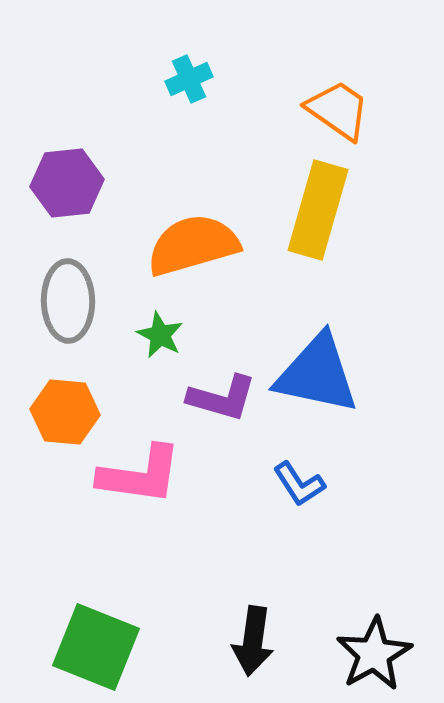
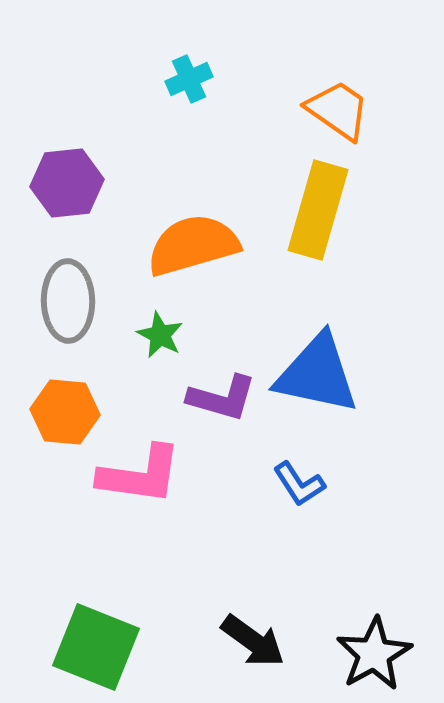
black arrow: rotated 62 degrees counterclockwise
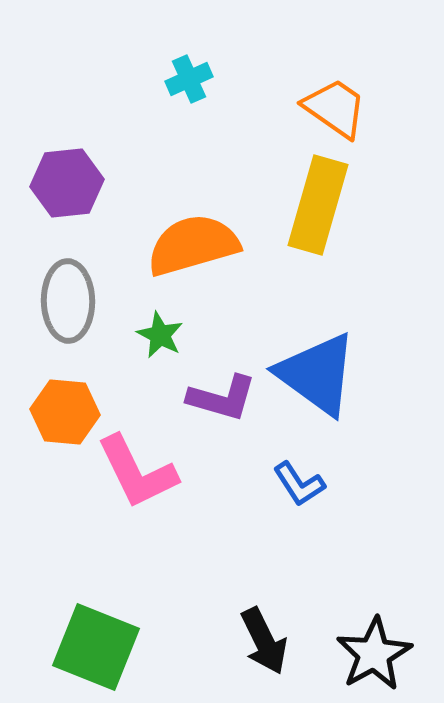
orange trapezoid: moved 3 px left, 2 px up
yellow rectangle: moved 5 px up
blue triangle: rotated 24 degrees clockwise
pink L-shape: moved 3 px left, 3 px up; rotated 56 degrees clockwise
black arrow: moved 11 px right; rotated 28 degrees clockwise
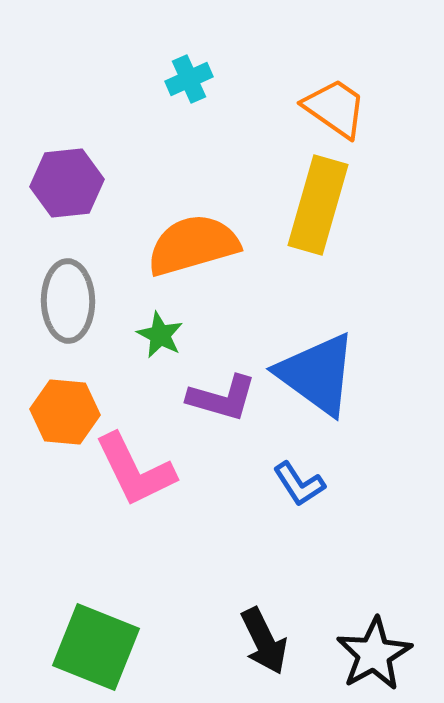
pink L-shape: moved 2 px left, 2 px up
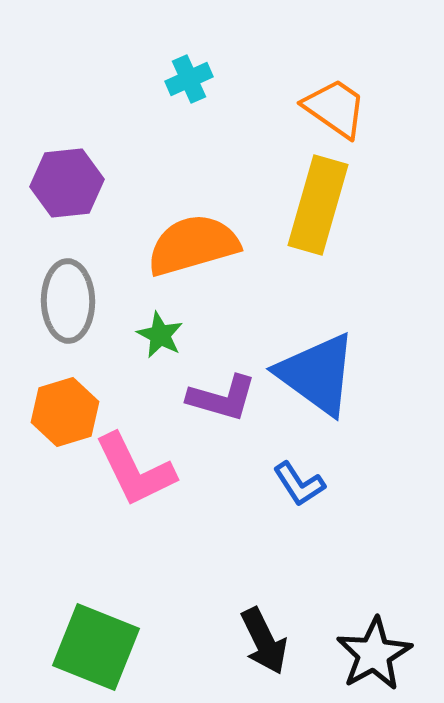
orange hexagon: rotated 22 degrees counterclockwise
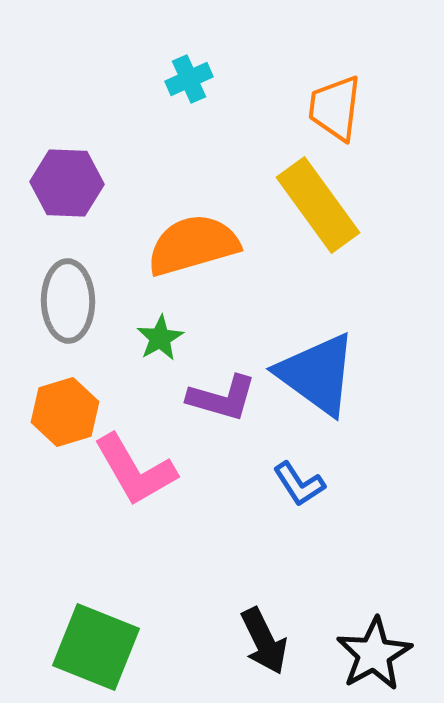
orange trapezoid: rotated 118 degrees counterclockwise
purple hexagon: rotated 8 degrees clockwise
yellow rectangle: rotated 52 degrees counterclockwise
green star: moved 3 px down; rotated 15 degrees clockwise
pink L-shape: rotated 4 degrees counterclockwise
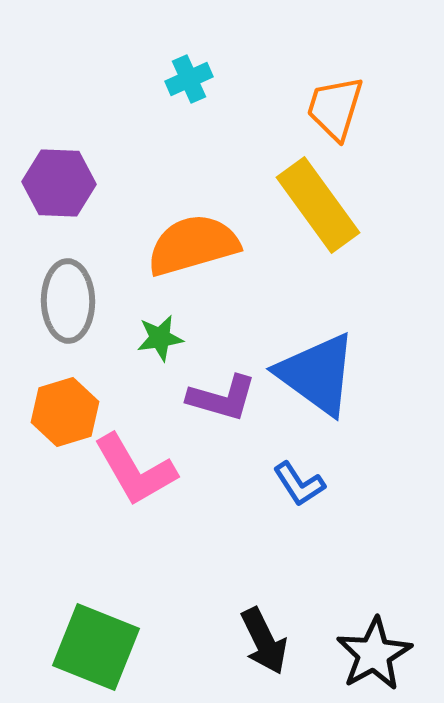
orange trapezoid: rotated 10 degrees clockwise
purple hexagon: moved 8 px left
green star: rotated 21 degrees clockwise
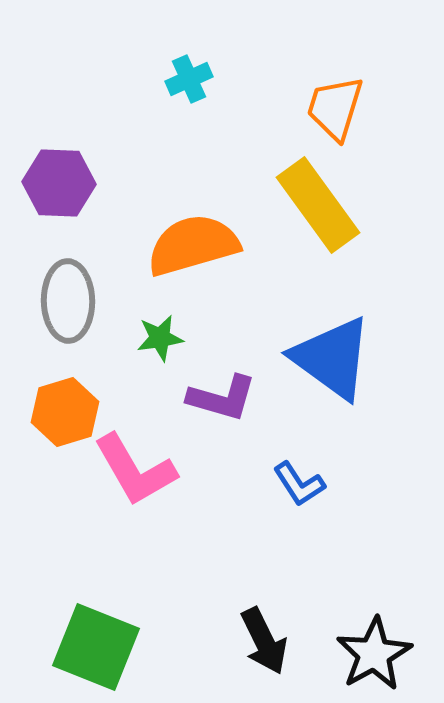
blue triangle: moved 15 px right, 16 px up
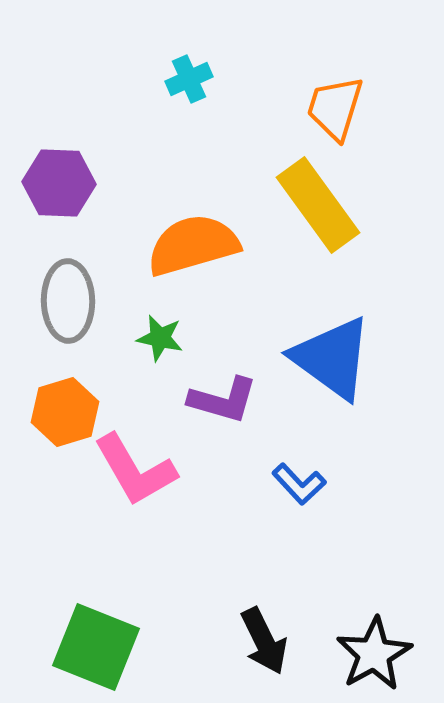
green star: rotated 21 degrees clockwise
purple L-shape: moved 1 px right, 2 px down
blue L-shape: rotated 10 degrees counterclockwise
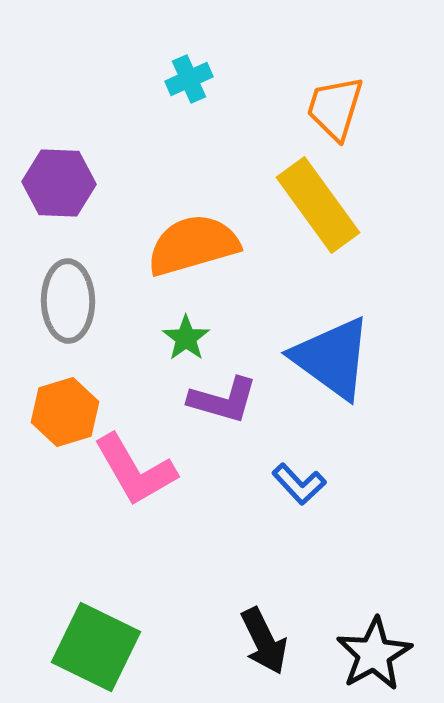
green star: moved 26 px right; rotated 24 degrees clockwise
green square: rotated 4 degrees clockwise
